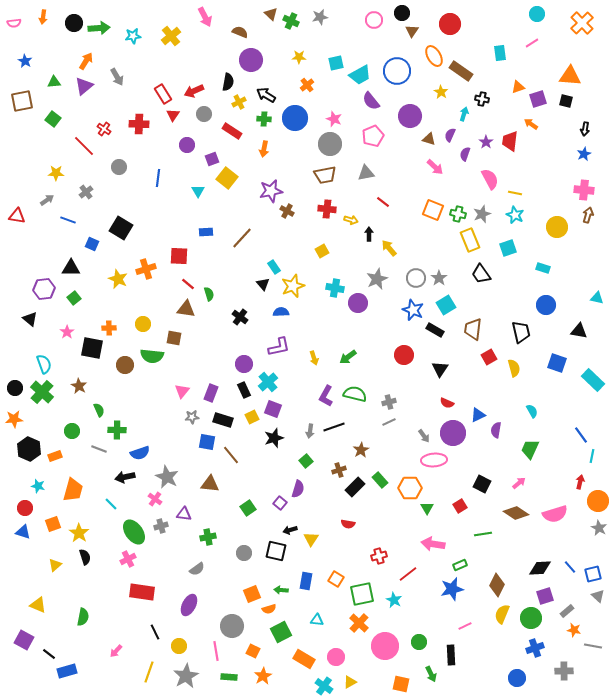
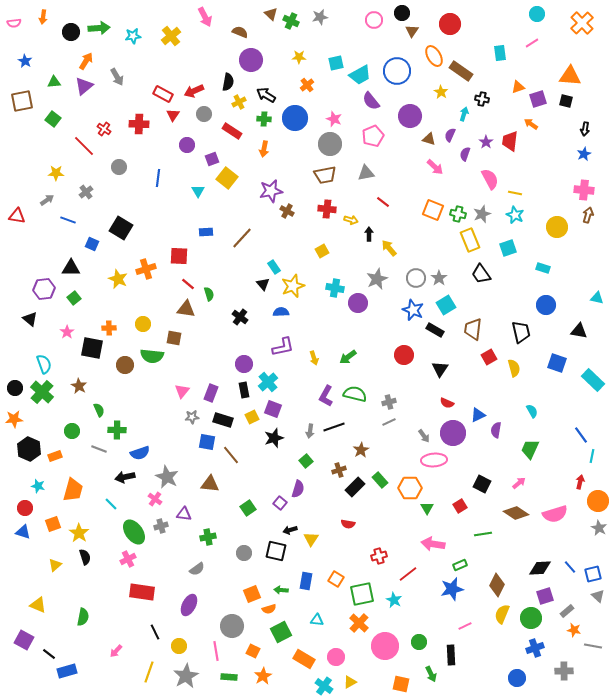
black circle at (74, 23): moved 3 px left, 9 px down
red rectangle at (163, 94): rotated 30 degrees counterclockwise
purple L-shape at (279, 347): moved 4 px right
black rectangle at (244, 390): rotated 14 degrees clockwise
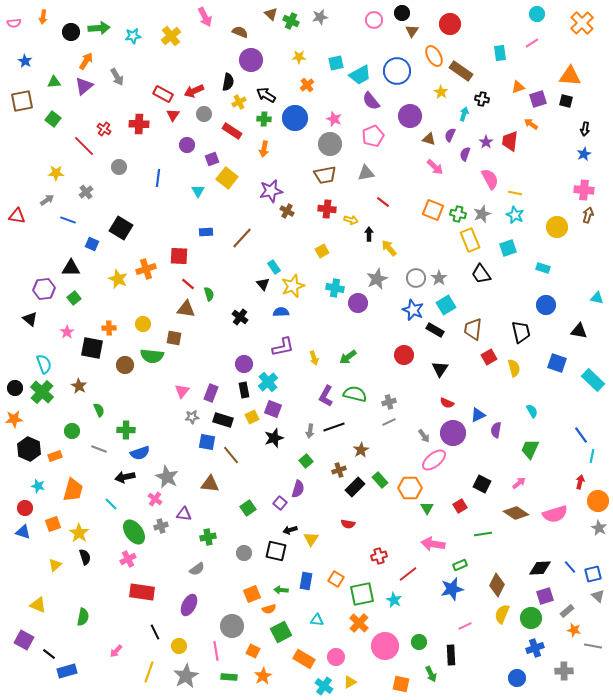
green cross at (117, 430): moved 9 px right
pink ellipse at (434, 460): rotated 35 degrees counterclockwise
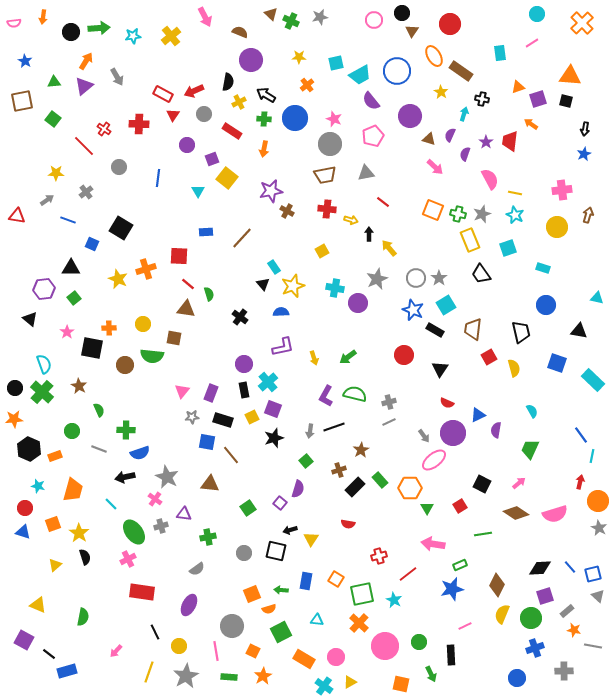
pink cross at (584, 190): moved 22 px left; rotated 12 degrees counterclockwise
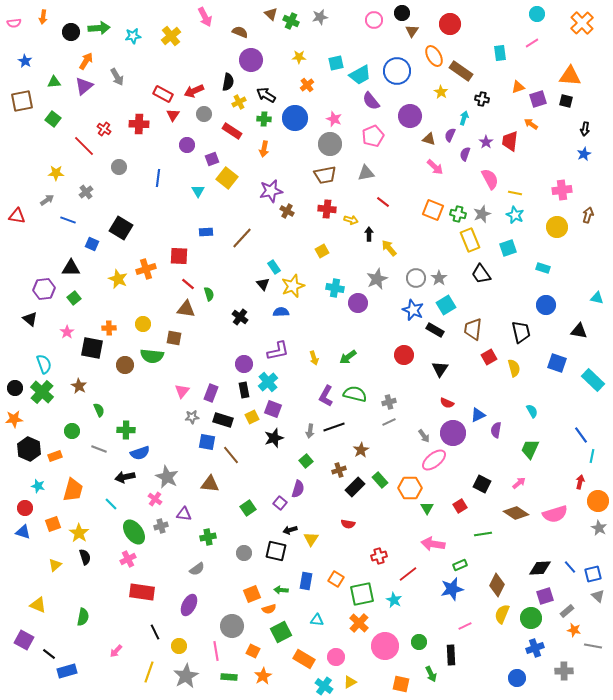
cyan arrow at (464, 114): moved 4 px down
purple L-shape at (283, 347): moved 5 px left, 4 px down
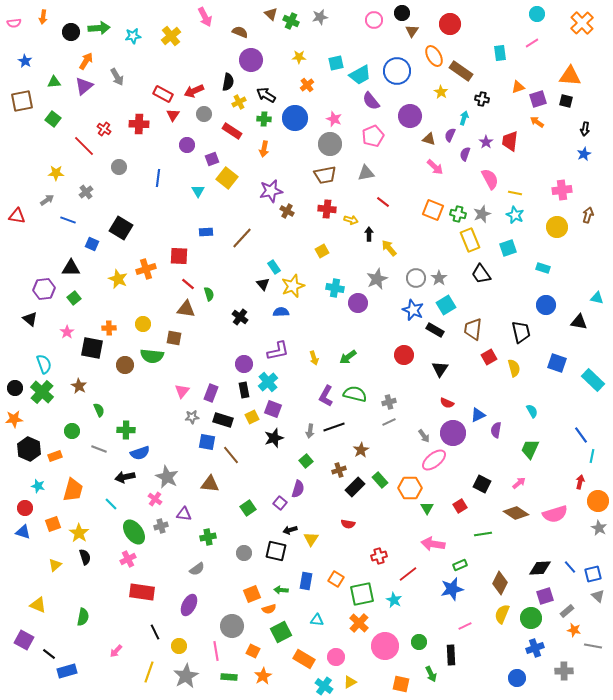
orange arrow at (531, 124): moved 6 px right, 2 px up
black triangle at (579, 331): moved 9 px up
brown diamond at (497, 585): moved 3 px right, 2 px up
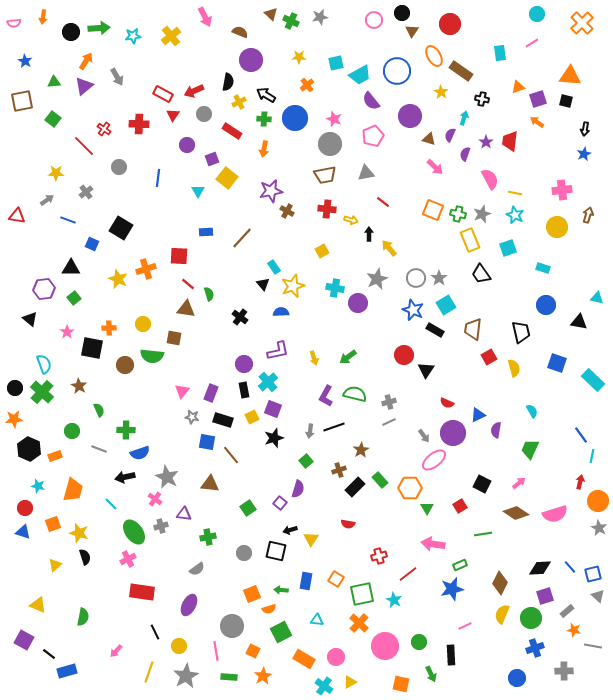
black triangle at (440, 369): moved 14 px left, 1 px down
gray star at (192, 417): rotated 16 degrees clockwise
yellow star at (79, 533): rotated 18 degrees counterclockwise
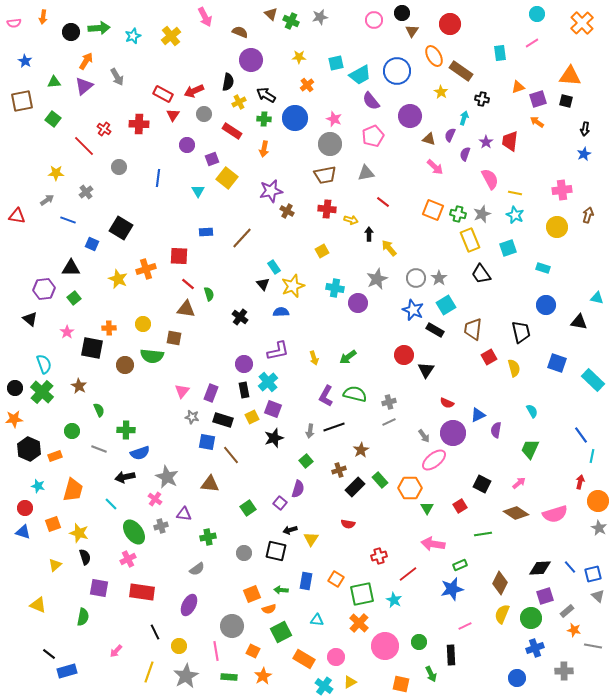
cyan star at (133, 36): rotated 14 degrees counterclockwise
purple square at (24, 640): moved 75 px right, 52 px up; rotated 18 degrees counterclockwise
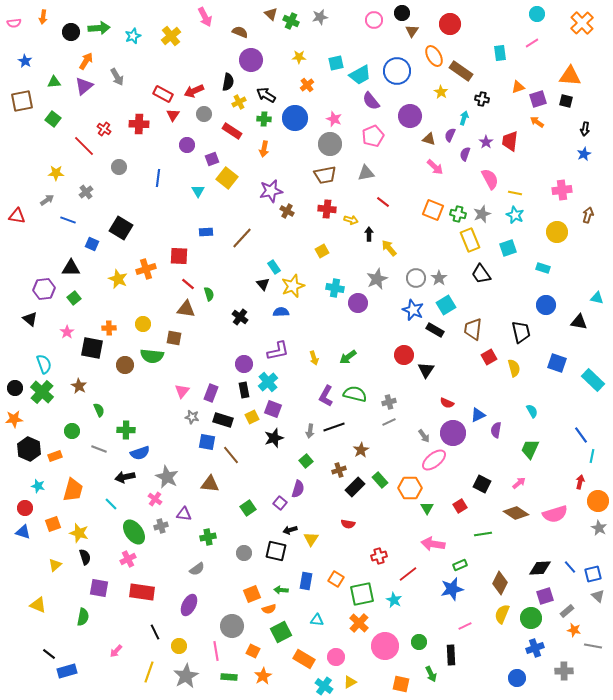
yellow circle at (557, 227): moved 5 px down
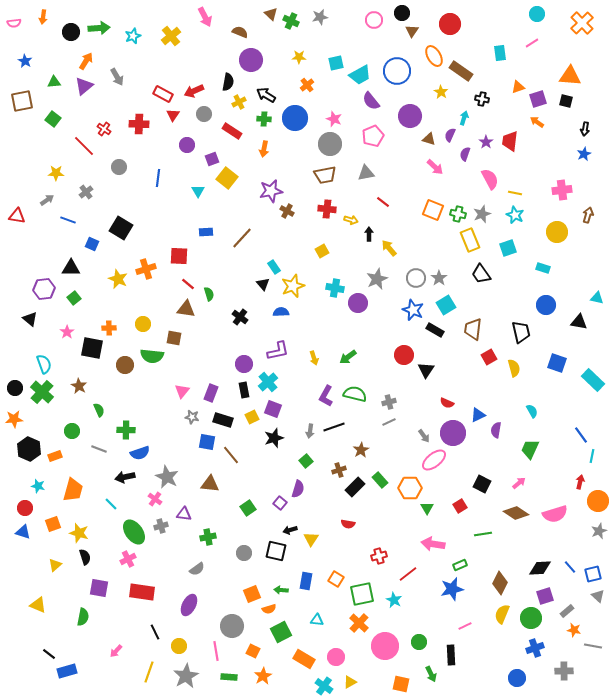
gray star at (599, 528): moved 3 px down; rotated 21 degrees clockwise
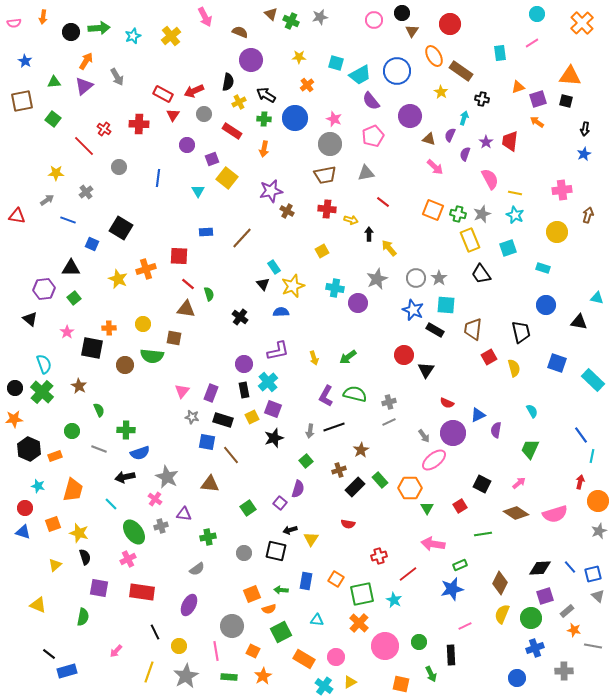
cyan square at (336, 63): rotated 28 degrees clockwise
cyan square at (446, 305): rotated 36 degrees clockwise
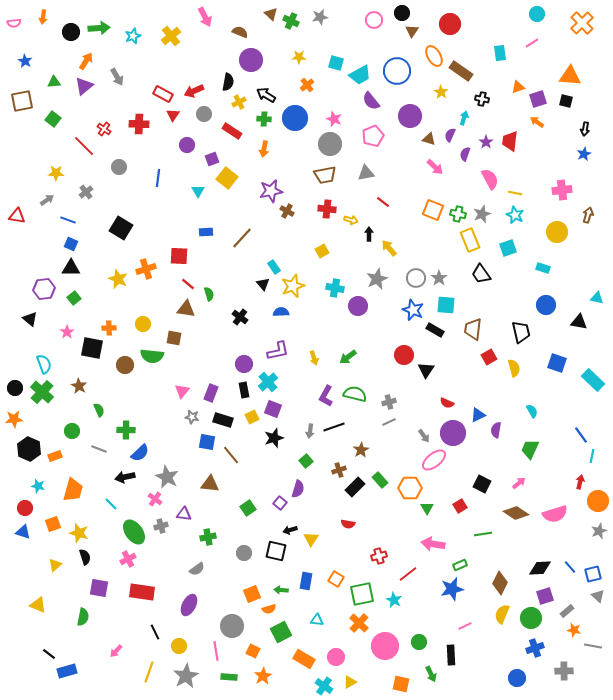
blue square at (92, 244): moved 21 px left
purple circle at (358, 303): moved 3 px down
blue semicircle at (140, 453): rotated 24 degrees counterclockwise
